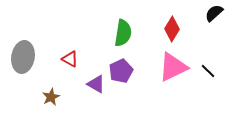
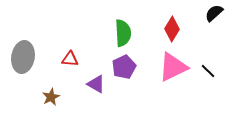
green semicircle: rotated 12 degrees counterclockwise
red triangle: rotated 24 degrees counterclockwise
purple pentagon: moved 3 px right, 4 px up
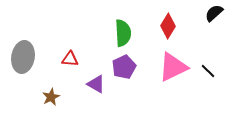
red diamond: moved 4 px left, 3 px up
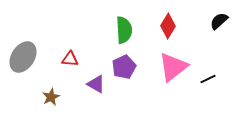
black semicircle: moved 5 px right, 8 px down
green semicircle: moved 1 px right, 3 px up
gray ellipse: rotated 24 degrees clockwise
pink triangle: rotated 12 degrees counterclockwise
black line: moved 8 px down; rotated 70 degrees counterclockwise
